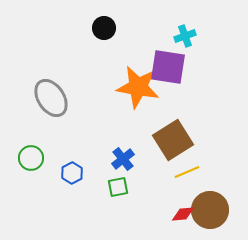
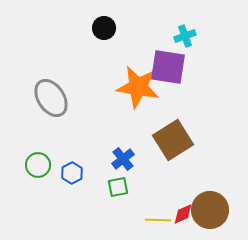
green circle: moved 7 px right, 7 px down
yellow line: moved 29 px left, 48 px down; rotated 25 degrees clockwise
red diamond: rotated 20 degrees counterclockwise
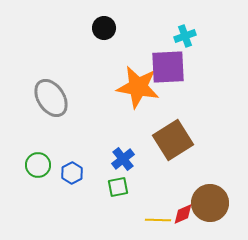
purple square: rotated 12 degrees counterclockwise
brown circle: moved 7 px up
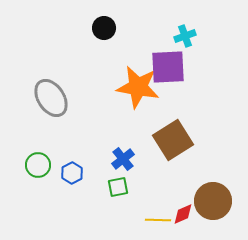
brown circle: moved 3 px right, 2 px up
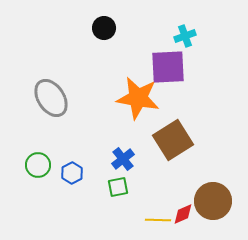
orange star: moved 11 px down
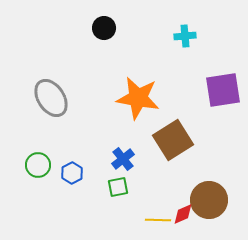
cyan cross: rotated 15 degrees clockwise
purple square: moved 55 px right, 23 px down; rotated 6 degrees counterclockwise
brown circle: moved 4 px left, 1 px up
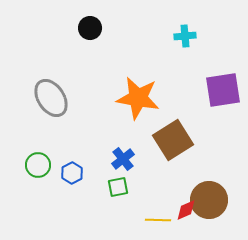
black circle: moved 14 px left
red diamond: moved 3 px right, 4 px up
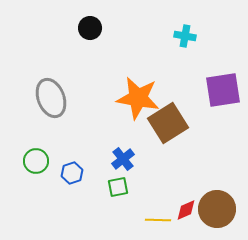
cyan cross: rotated 15 degrees clockwise
gray ellipse: rotated 12 degrees clockwise
brown square: moved 5 px left, 17 px up
green circle: moved 2 px left, 4 px up
blue hexagon: rotated 10 degrees clockwise
brown circle: moved 8 px right, 9 px down
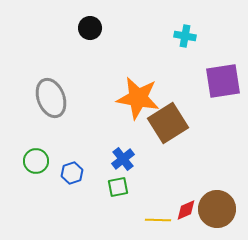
purple square: moved 9 px up
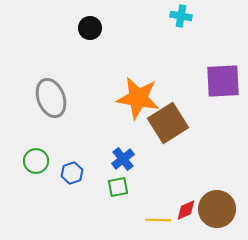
cyan cross: moved 4 px left, 20 px up
purple square: rotated 6 degrees clockwise
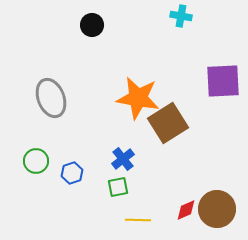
black circle: moved 2 px right, 3 px up
yellow line: moved 20 px left
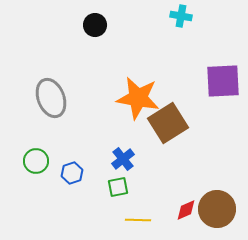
black circle: moved 3 px right
